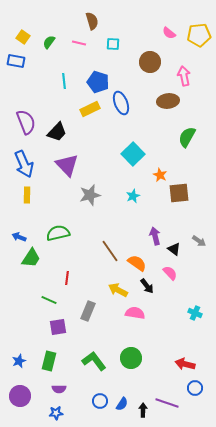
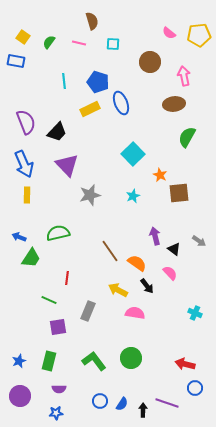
brown ellipse at (168, 101): moved 6 px right, 3 px down
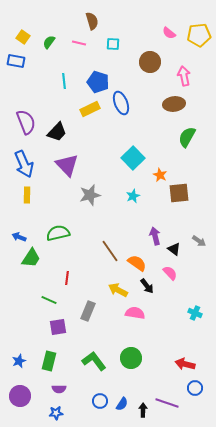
cyan square at (133, 154): moved 4 px down
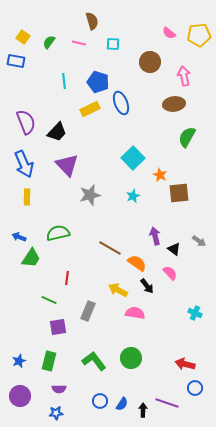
yellow rectangle at (27, 195): moved 2 px down
brown line at (110, 251): moved 3 px up; rotated 25 degrees counterclockwise
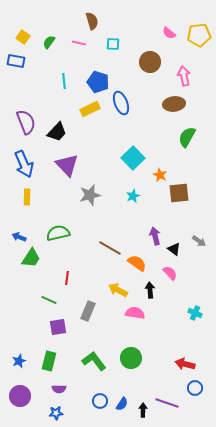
black arrow at (147, 286): moved 3 px right, 4 px down; rotated 147 degrees counterclockwise
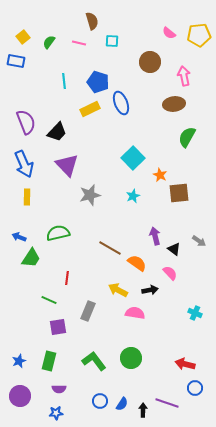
yellow square at (23, 37): rotated 16 degrees clockwise
cyan square at (113, 44): moved 1 px left, 3 px up
black arrow at (150, 290): rotated 84 degrees clockwise
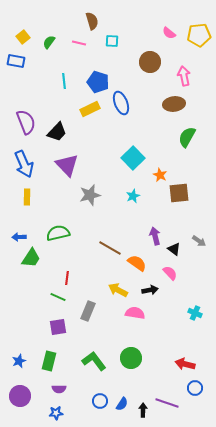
blue arrow at (19, 237): rotated 24 degrees counterclockwise
green line at (49, 300): moved 9 px right, 3 px up
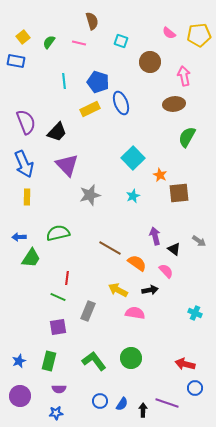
cyan square at (112, 41): moved 9 px right; rotated 16 degrees clockwise
pink semicircle at (170, 273): moved 4 px left, 2 px up
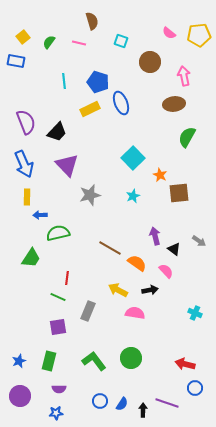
blue arrow at (19, 237): moved 21 px right, 22 px up
